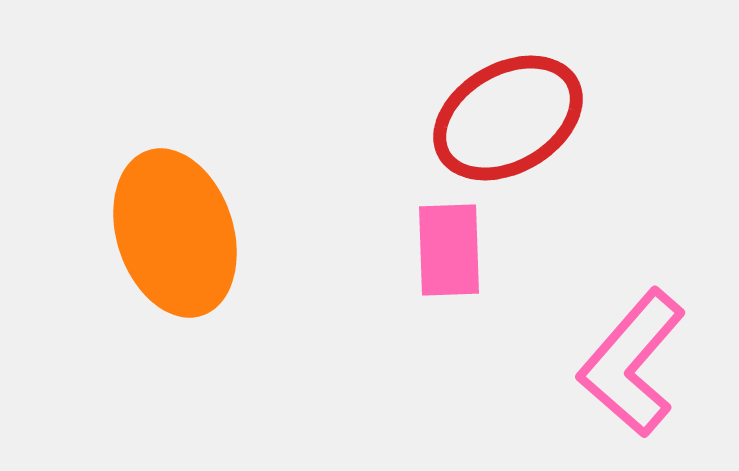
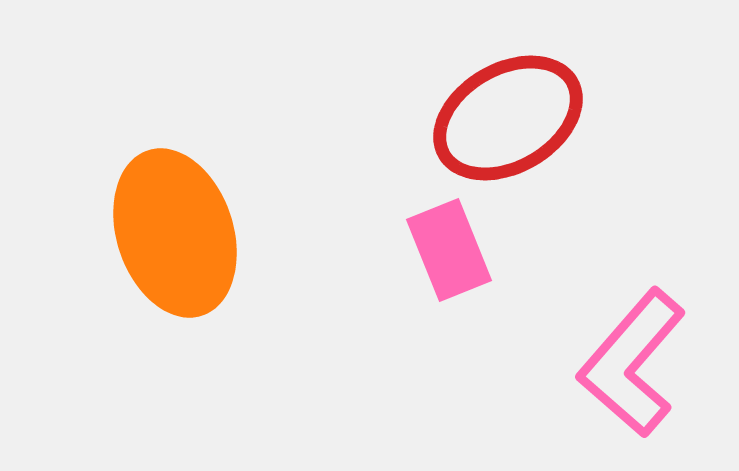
pink rectangle: rotated 20 degrees counterclockwise
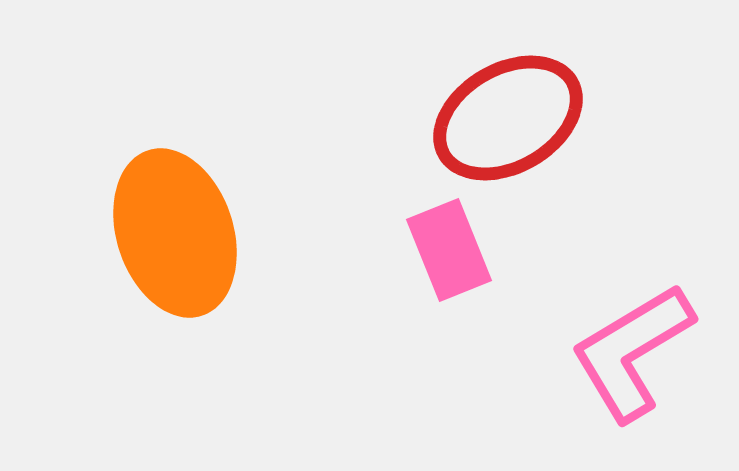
pink L-shape: moved 11 px up; rotated 18 degrees clockwise
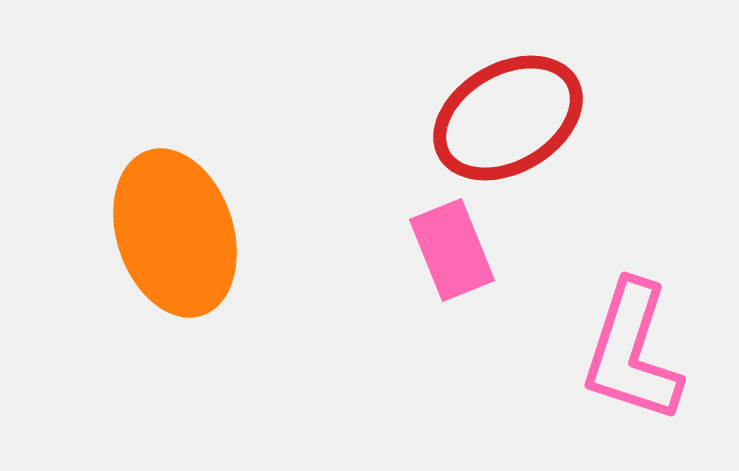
pink rectangle: moved 3 px right
pink L-shape: rotated 41 degrees counterclockwise
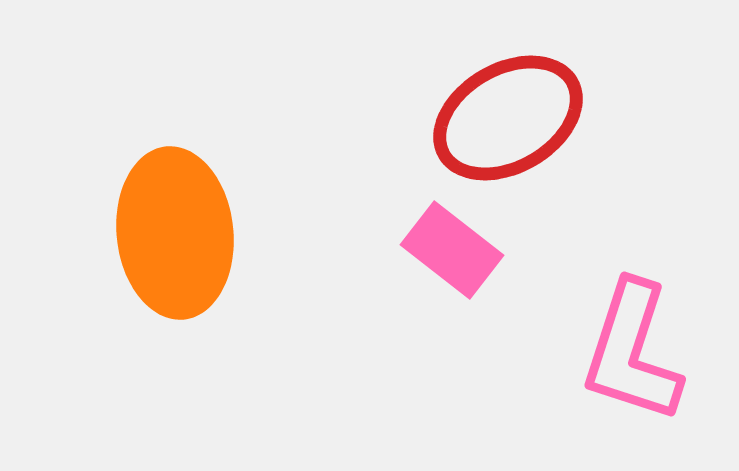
orange ellipse: rotated 12 degrees clockwise
pink rectangle: rotated 30 degrees counterclockwise
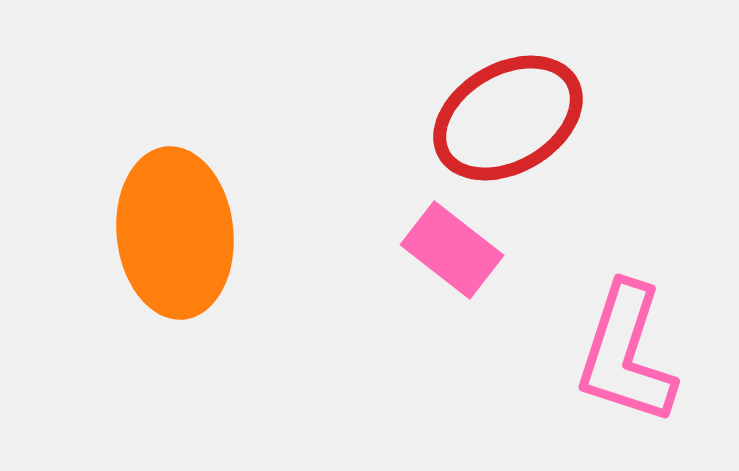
pink L-shape: moved 6 px left, 2 px down
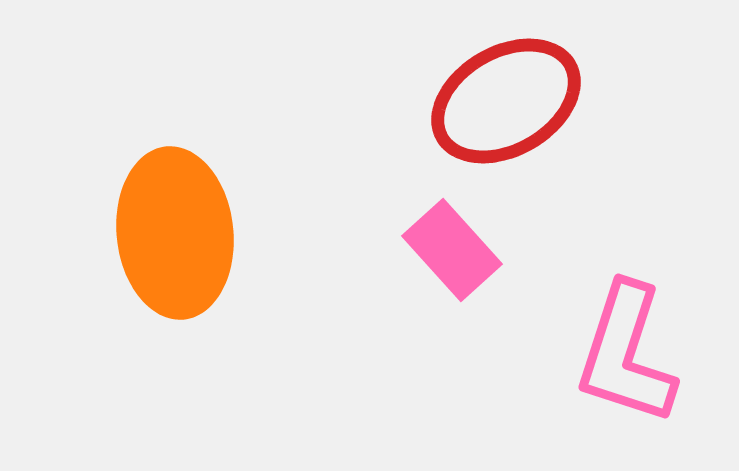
red ellipse: moved 2 px left, 17 px up
pink rectangle: rotated 10 degrees clockwise
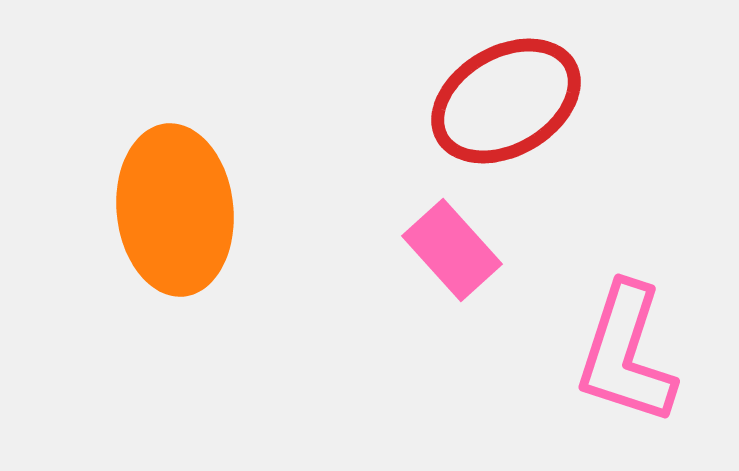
orange ellipse: moved 23 px up
